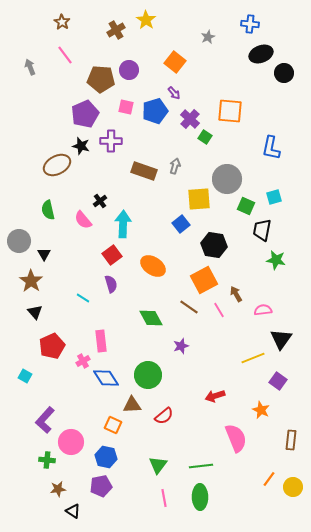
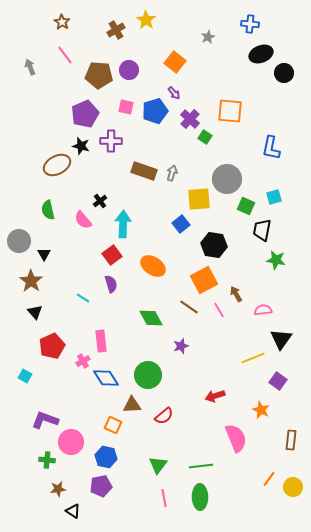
brown pentagon at (101, 79): moved 2 px left, 4 px up
gray arrow at (175, 166): moved 3 px left, 7 px down
purple L-shape at (45, 420): rotated 68 degrees clockwise
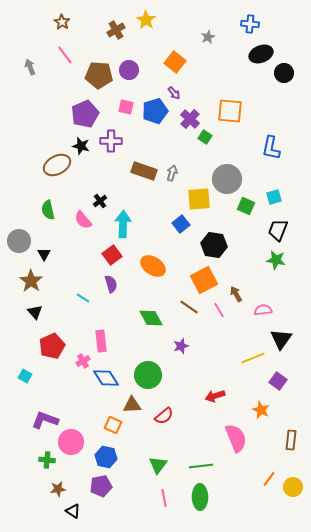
black trapezoid at (262, 230): moved 16 px right; rotated 10 degrees clockwise
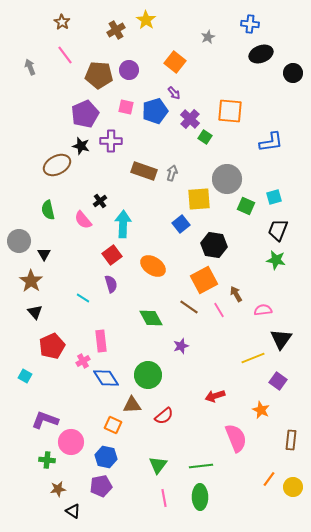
black circle at (284, 73): moved 9 px right
blue L-shape at (271, 148): moved 6 px up; rotated 110 degrees counterclockwise
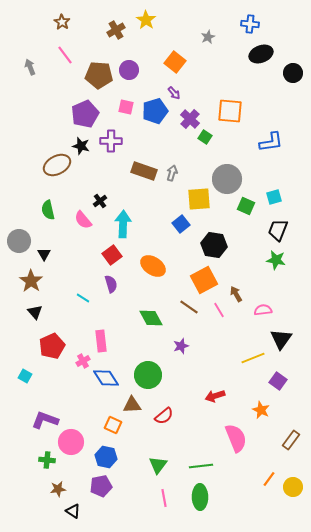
brown rectangle at (291, 440): rotated 30 degrees clockwise
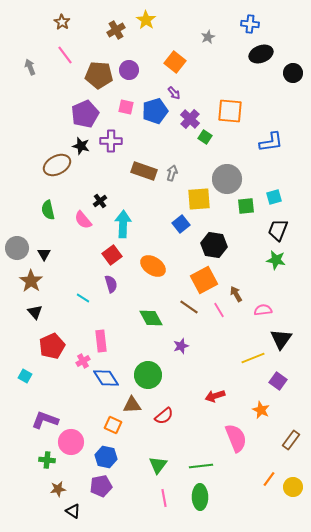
green square at (246, 206): rotated 30 degrees counterclockwise
gray circle at (19, 241): moved 2 px left, 7 px down
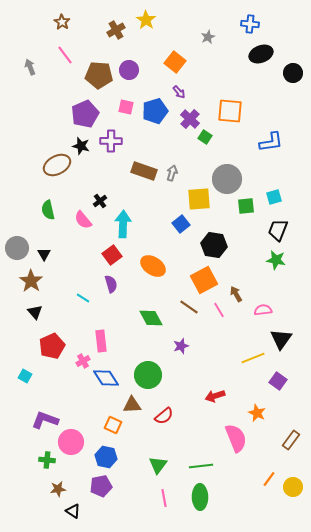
purple arrow at (174, 93): moved 5 px right, 1 px up
orange star at (261, 410): moved 4 px left, 3 px down
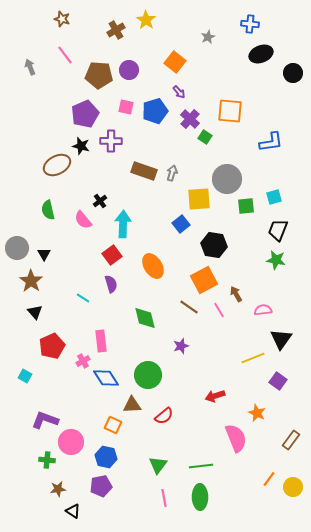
brown star at (62, 22): moved 3 px up; rotated 14 degrees counterclockwise
orange ellipse at (153, 266): rotated 25 degrees clockwise
green diamond at (151, 318): moved 6 px left; rotated 15 degrees clockwise
